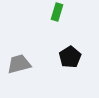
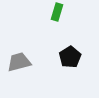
gray trapezoid: moved 2 px up
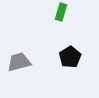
green rectangle: moved 4 px right
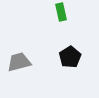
green rectangle: rotated 30 degrees counterclockwise
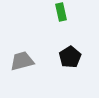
gray trapezoid: moved 3 px right, 1 px up
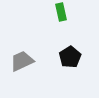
gray trapezoid: rotated 10 degrees counterclockwise
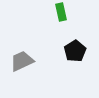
black pentagon: moved 5 px right, 6 px up
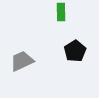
green rectangle: rotated 12 degrees clockwise
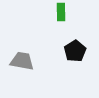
gray trapezoid: rotated 35 degrees clockwise
